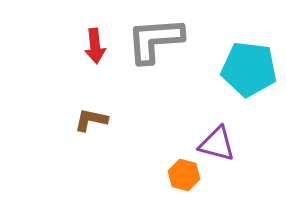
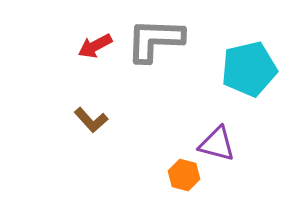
gray L-shape: rotated 6 degrees clockwise
red arrow: rotated 68 degrees clockwise
cyan pentagon: rotated 20 degrees counterclockwise
brown L-shape: rotated 144 degrees counterclockwise
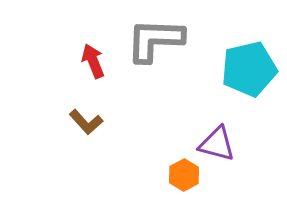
red arrow: moved 2 px left, 15 px down; rotated 96 degrees clockwise
brown L-shape: moved 5 px left, 2 px down
orange hexagon: rotated 16 degrees clockwise
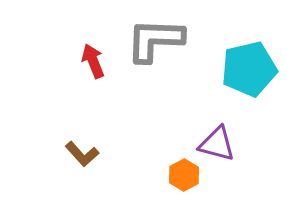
brown L-shape: moved 4 px left, 32 px down
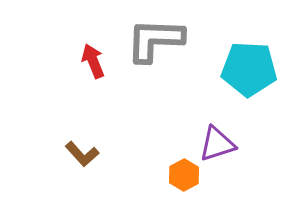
cyan pentagon: rotated 16 degrees clockwise
purple triangle: rotated 33 degrees counterclockwise
